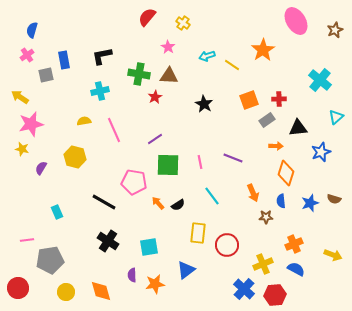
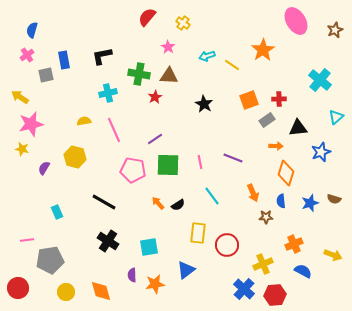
cyan cross at (100, 91): moved 8 px right, 2 px down
purple semicircle at (41, 168): moved 3 px right
pink pentagon at (134, 182): moved 1 px left, 12 px up
blue semicircle at (296, 269): moved 7 px right, 2 px down
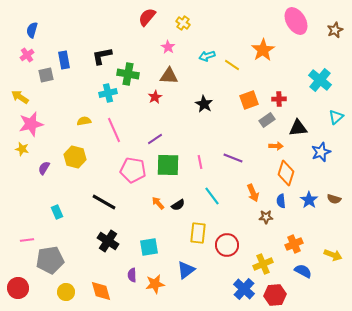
green cross at (139, 74): moved 11 px left
blue star at (310, 203): moved 1 px left, 3 px up; rotated 18 degrees counterclockwise
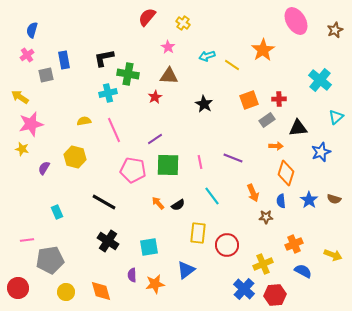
black L-shape at (102, 56): moved 2 px right, 2 px down
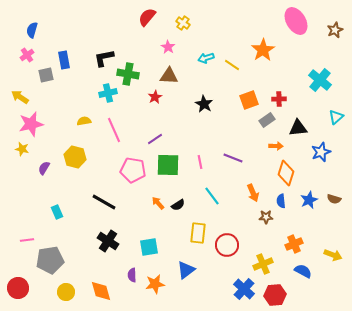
cyan arrow at (207, 56): moved 1 px left, 2 px down
blue star at (309, 200): rotated 12 degrees clockwise
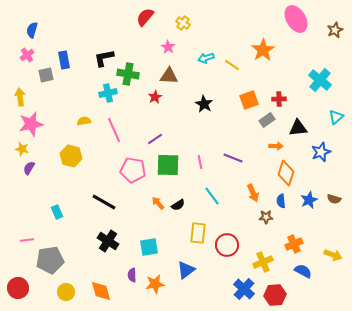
red semicircle at (147, 17): moved 2 px left
pink ellipse at (296, 21): moved 2 px up
yellow arrow at (20, 97): rotated 48 degrees clockwise
yellow hexagon at (75, 157): moved 4 px left, 1 px up
purple semicircle at (44, 168): moved 15 px left
yellow cross at (263, 264): moved 2 px up
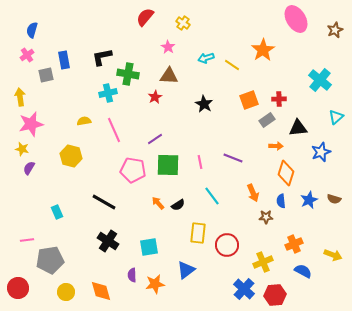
black L-shape at (104, 58): moved 2 px left, 1 px up
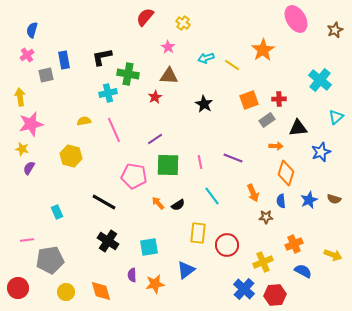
pink pentagon at (133, 170): moved 1 px right, 6 px down
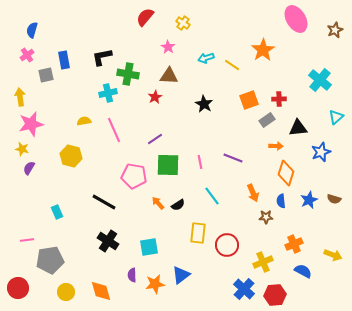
blue triangle at (186, 270): moved 5 px left, 5 px down
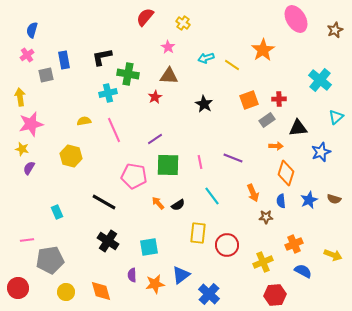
blue cross at (244, 289): moved 35 px left, 5 px down
